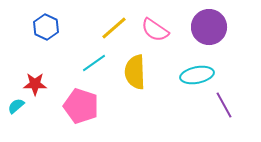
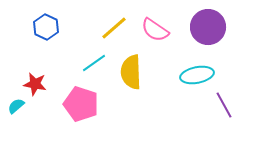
purple circle: moved 1 px left
yellow semicircle: moved 4 px left
red star: rotated 10 degrees clockwise
pink pentagon: moved 2 px up
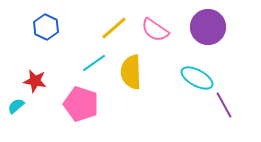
cyan ellipse: moved 3 px down; rotated 40 degrees clockwise
red star: moved 3 px up
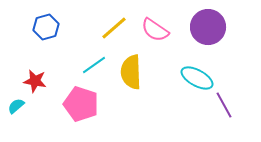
blue hexagon: rotated 20 degrees clockwise
cyan line: moved 2 px down
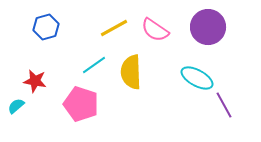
yellow line: rotated 12 degrees clockwise
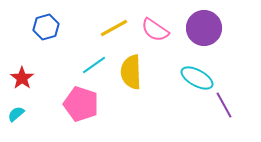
purple circle: moved 4 px left, 1 px down
red star: moved 13 px left, 3 px up; rotated 25 degrees clockwise
cyan semicircle: moved 8 px down
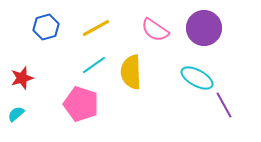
yellow line: moved 18 px left
red star: rotated 20 degrees clockwise
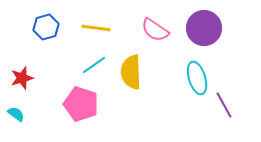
yellow line: rotated 36 degrees clockwise
cyan ellipse: rotated 44 degrees clockwise
cyan semicircle: rotated 78 degrees clockwise
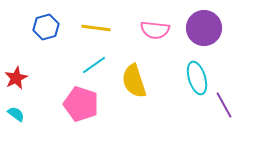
pink semicircle: rotated 28 degrees counterclockwise
yellow semicircle: moved 3 px right, 9 px down; rotated 16 degrees counterclockwise
red star: moved 6 px left; rotated 10 degrees counterclockwise
